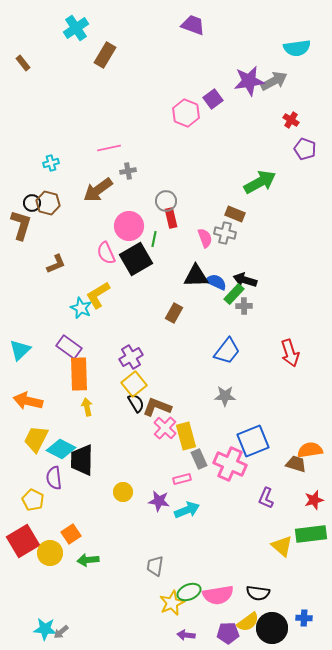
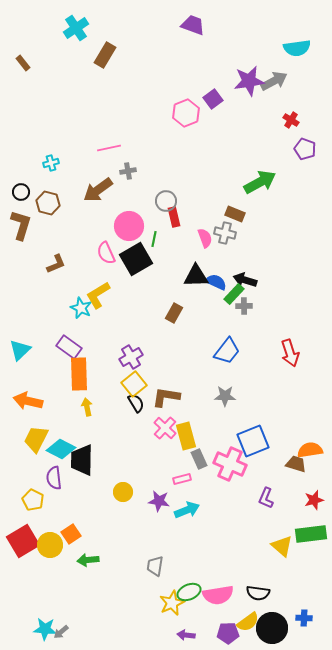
pink hexagon at (186, 113): rotated 16 degrees clockwise
black circle at (32, 203): moved 11 px left, 11 px up
red rectangle at (171, 218): moved 3 px right, 1 px up
brown L-shape at (157, 407): moved 9 px right, 10 px up; rotated 12 degrees counterclockwise
yellow circle at (50, 553): moved 8 px up
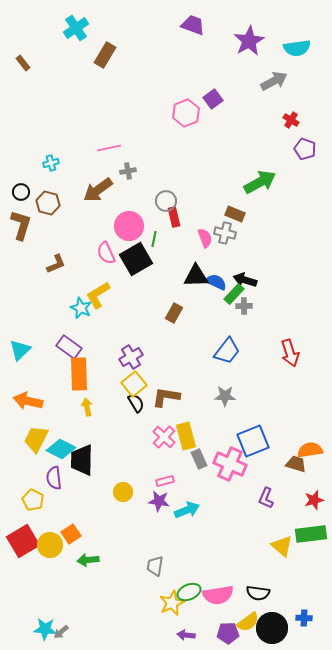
purple star at (249, 81): moved 40 px up; rotated 20 degrees counterclockwise
pink cross at (165, 428): moved 1 px left, 9 px down
pink rectangle at (182, 479): moved 17 px left, 2 px down
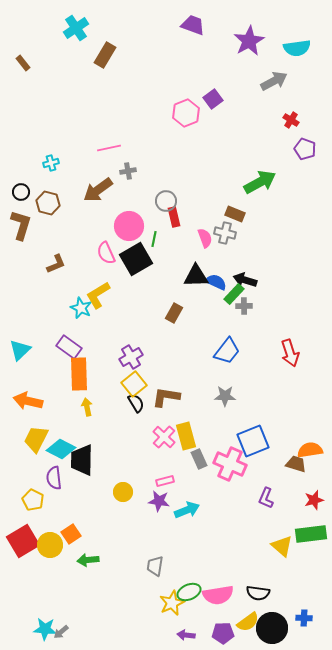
purple pentagon at (228, 633): moved 5 px left
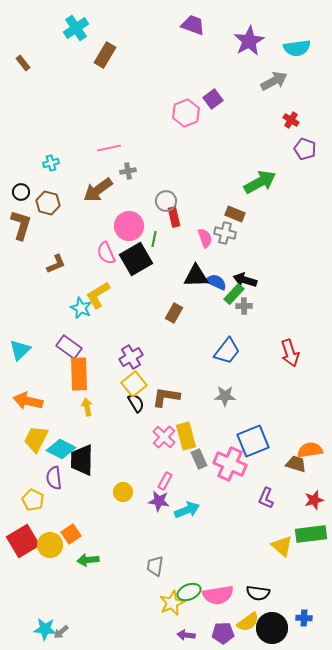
pink rectangle at (165, 481): rotated 48 degrees counterclockwise
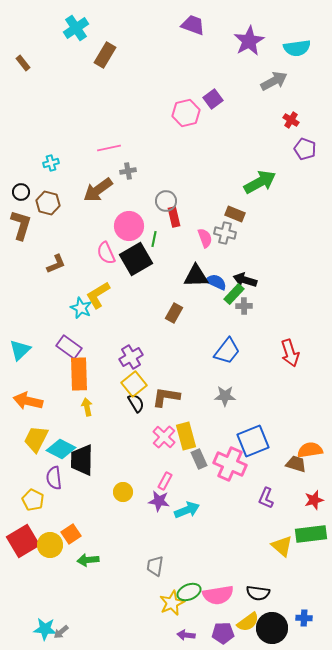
pink hexagon at (186, 113): rotated 8 degrees clockwise
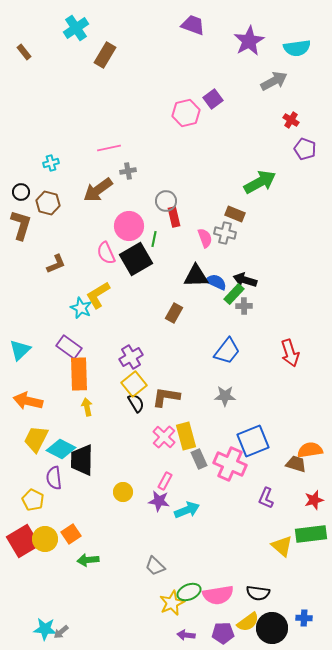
brown rectangle at (23, 63): moved 1 px right, 11 px up
yellow circle at (50, 545): moved 5 px left, 6 px up
gray trapezoid at (155, 566): rotated 55 degrees counterclockwise
